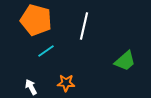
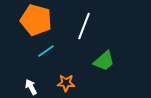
white line: rotated 8 degrees clockwise
green trapezoid: moved 21 px left
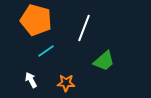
white line: moved 2 px down
white arrow: moved 7 px up
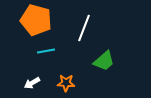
cyan line: rotated 24 degrees clockwise
white arrow: moved 1 px right, 3 px down; rotated 91 degrees counterclockwise
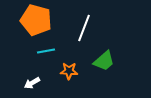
orange star: moved 3 px right, 12 px up
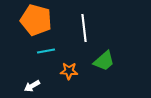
white line: rotated 28 degrees counterclockwise
white arrow: moved 3 px down
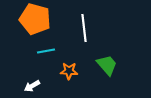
orange pentagon: moved 1 px left, 1 px up
green trapezoid: moved 3 px right, 4 px down; rotated 90 degrees counterclockwise
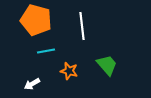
orange pentagon: moved 1 px right, 1 px down
white line: moved 2 px left, 2 px up
orange star: rotated 12 degrees clockwise
white arrow: moved 2 px up
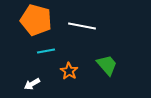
white line: rotated 72 degrees counterclockwise
orange star: rotated 18 degrees clockwise
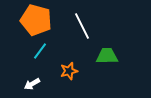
white line: rotated 52 degrees clockwise
cyan line: moved 6 px left; rotated 42 degrees counterclockwise
green trapezoid: moved 9 px up; rotated 50 degrees counterclockwise
orange star: rotated 24 degrees clockwise
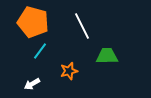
orange pentagon: moved 3 px left, 2 px down
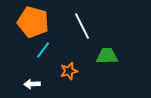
cyan line: moved 3 px right, 1 px up
white arrow: rotated 28 degrees clockwise
